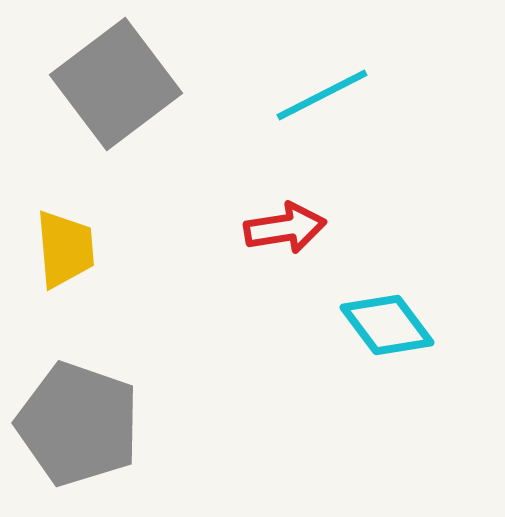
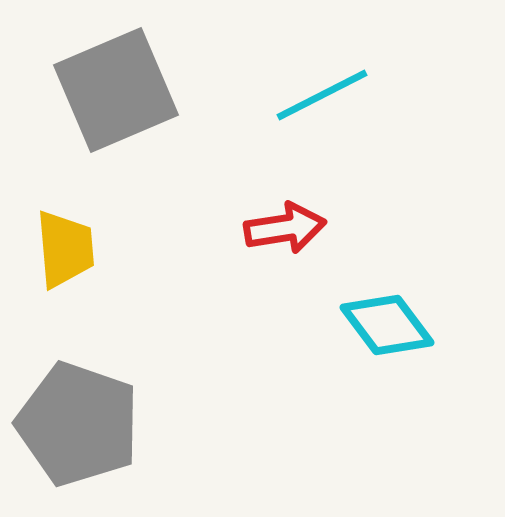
gray square: moved 6 px down; rotated 14 degrees clockwise
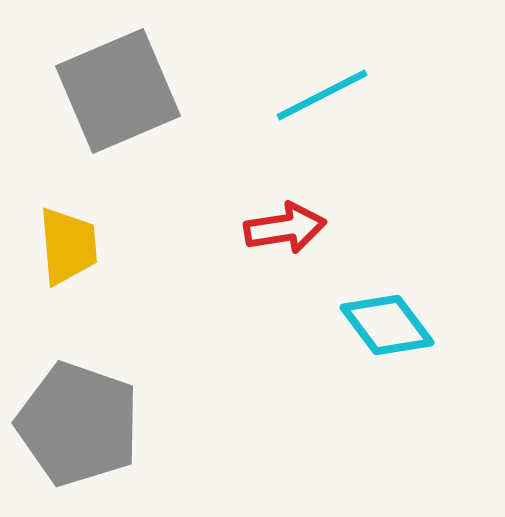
gray square: moved 2 px right, 1 px down
yellow trapezoid: moved 3 px right, 3 px up
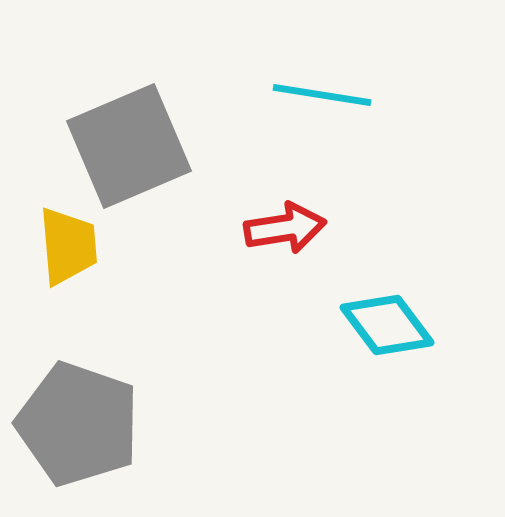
gray square: moved 11 px right, 55 px down
cyan line: rotated 36 degrees clockwise
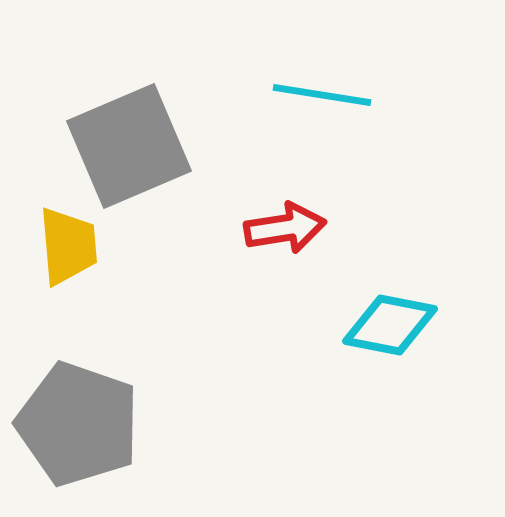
cyan diamond: moved 3 px right; rotated 42 degrees counterclockwise
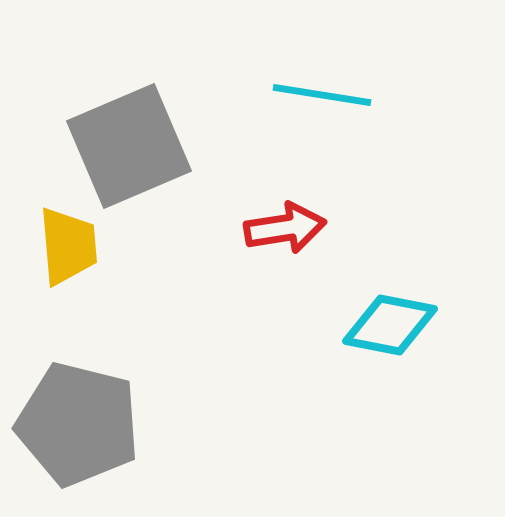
gray pentagon: rotated 5 degrees counterclockwise
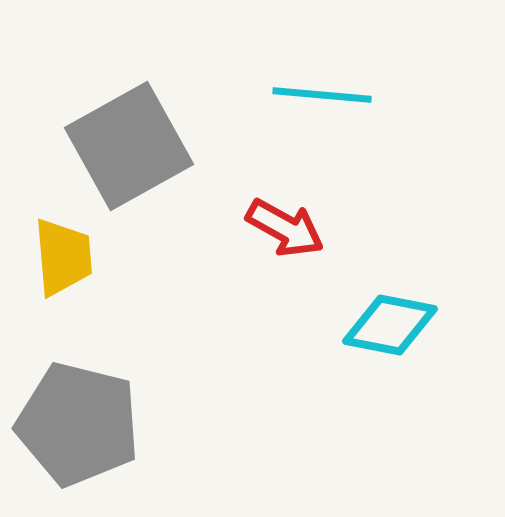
cyan line: rotated 4 degrees counterclockwise
gray square: rotated 6 degrees counterclockwise
red arrow: rotated 38 degrees clockwise
yellow trapezoid: moved 5 px left, 11 px down
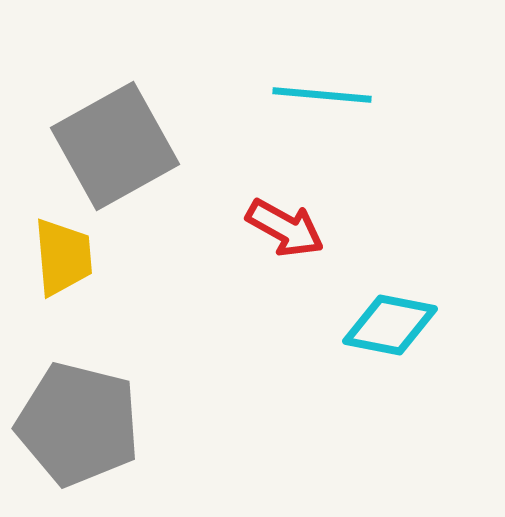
gray square: moved 14 px left
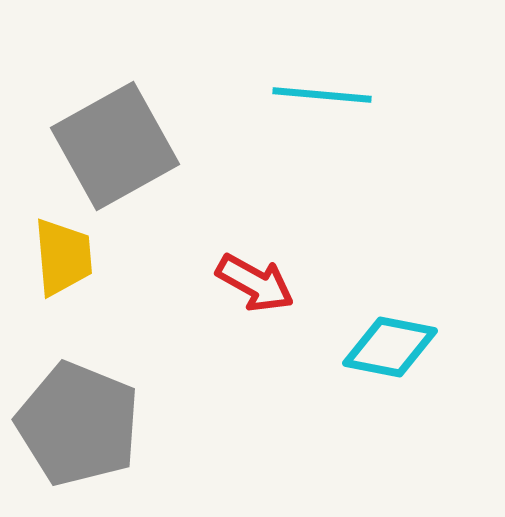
red arrow: moved 30 px left, 55 px down
cyan diamond: moved 22 px down
gray pentagon: rotated 8 degrees clockwise
